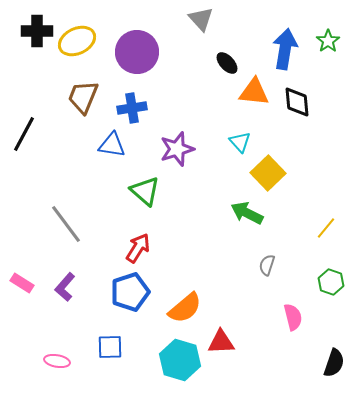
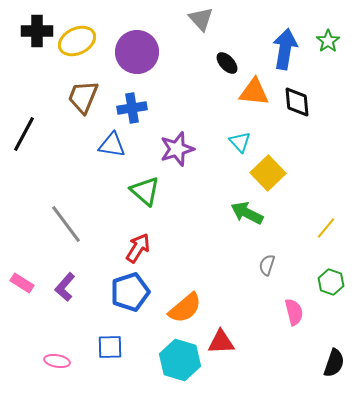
pink semicircle: moved 1 px right, 5 px up
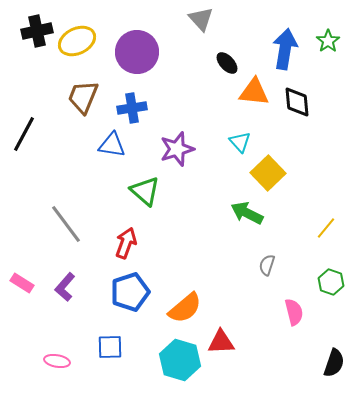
black cross: rotated 12 degrees counterclockwise
red arrow: moved 12 px left, 5 px up; rotated 12 degrees counterclockwise
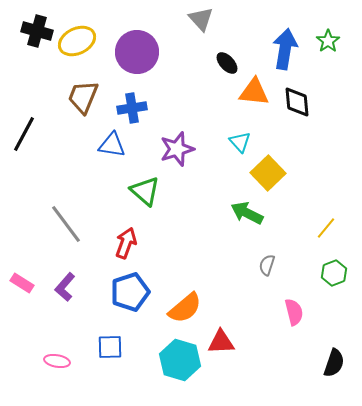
black cross: rotated 28 degrees clockwise
green hexagon: moved 3 px right, 9 px up; rotated 20 degrees clockwise
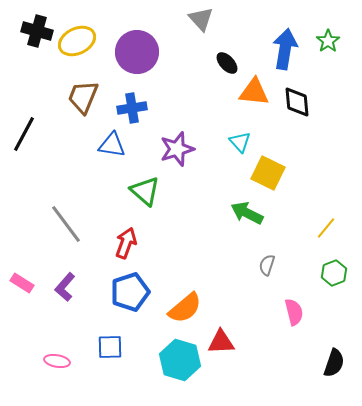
yellow square: rotated 20 degrees counterclockwise
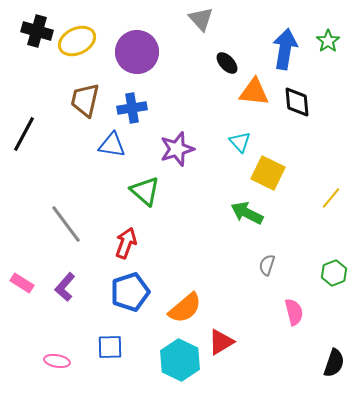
brown trapezoid: moved 2 px right, 3 px down; rotated 9 degrees counterclockwise
yellow line: moved 5 px right, 30 px up
red triangle: rotated 28 degrees counterclockwise
cyan hexagon: rotated 9 degrees clockwise
